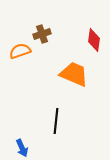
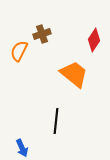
red diamond: rotated 25 degrees clockwise
orange semicircle: moved 1 px left; rotated 45 degrees counterclockwise
orange trapezoid: rotated 16 degrees clockwise
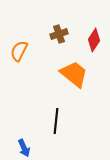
brown cross: moved 17 px right
blue arrow: moved 2 px right
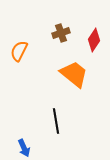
brown cross: moved 2 px right, 1 px up
black line: rotated 15 degrees counterclockwise
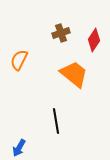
orange semicircle: moved 9 px down
blue arrow: moved 5 px left; rotated 54 degrees clockwise
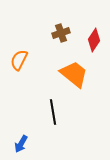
black line: moved 3 px left, 9 px up
blue arrow: moved 2 px right, 4 px up
